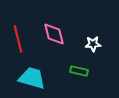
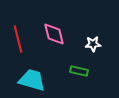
cyan trapezoid: moved 2 px down
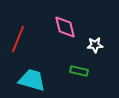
pink diamond: moved 11 px right, 7 px up
red line: rotated 36 degrees clockwise
white star: moved 2 px right, 1 px down
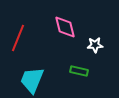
red line: moved 1 px up
cyan trapezoid: rotated 84 degrees counterclockwise
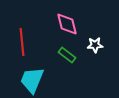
pink diamond: moved 2 px right, 3 px up
red line: moved 4 px right, 4 px down; rotated 28 degrees counterclockwise
green rectangle: moved 12 px left, 16 px up; rotated 24 degrees clockwise
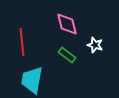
white star: rotated 21 degrees clockwise
cyan trapezoid: rotated 12 degrees counterclockwise
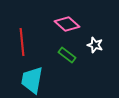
pink diamond: rotated 35 degrees counterclockwise
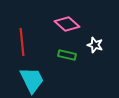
green rectangle: rotated 24 degrees counterclockwise
cyan trapezoid: rotated 144 degrees clockwise
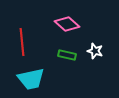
white star: moved 6 px down
cyan trapezoid: moved 1 px left, 1 px up; rotated 104 degrees clockwise
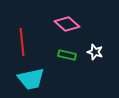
white star: moved 1 px down
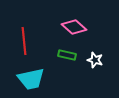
pink diamond: moved 7 px right, 3 px down
red line: moved 2 px right, 1 px up
white star: moved 8 px down
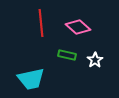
pink diamond: moved 4 px right
red line: moved 17 px right, 18 px up
white star: rotated 21 degrees clockwise
